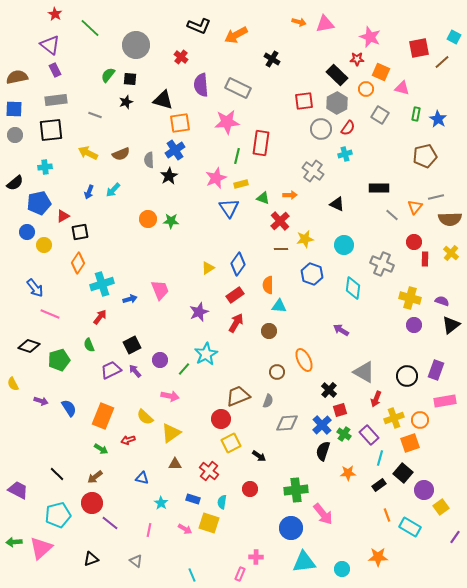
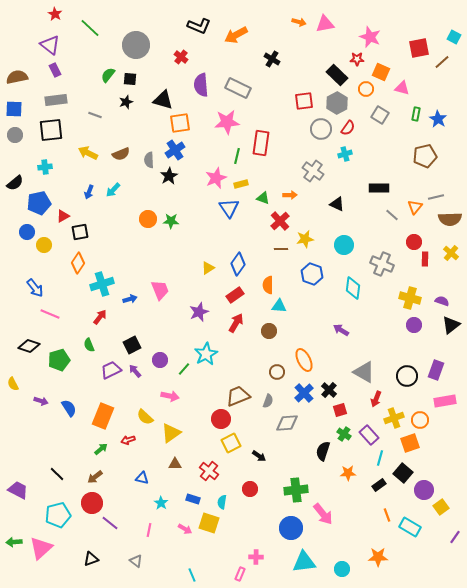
blue cross at (322, 425): moved 18 px left, 32 px up
green arrow at (101, 449): rotated 72 degrees counterclockwise
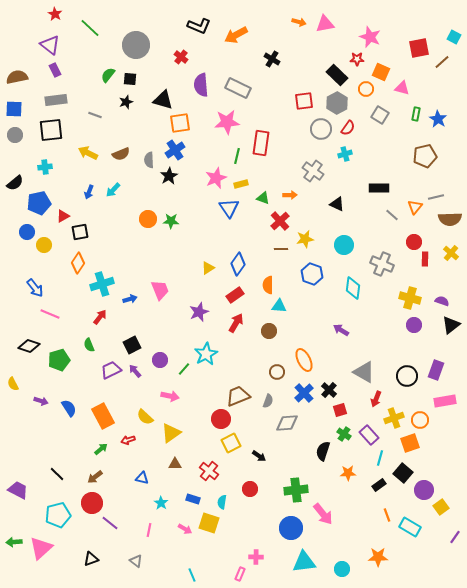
orange rectangle at (103, 416): rotated 50 degrees counterclockwise
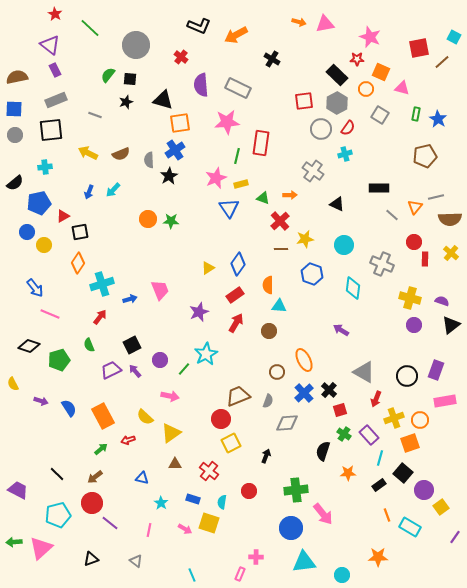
gray rectangle at (56, 100): rotated 15 degrees counterclockwise
black arrow at (259, 456): moved 7 px right; rotated 104 degrees counterclockwise
red circle at (250, 489): moved 1 px left, 2 px down
cyan circle at (342, 569): moved 6 px down
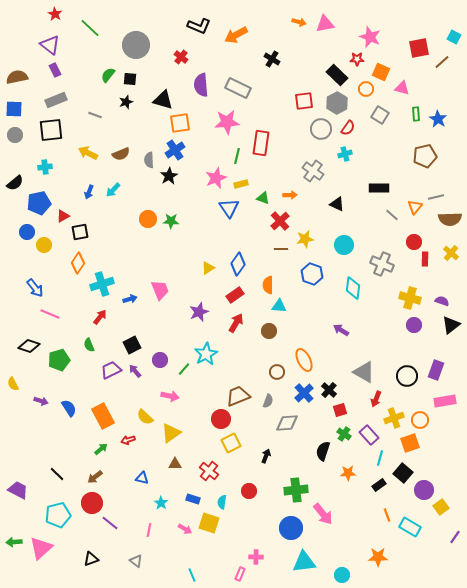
green rectangle at (416, 114): rotated 16 degrees counterclockwise
